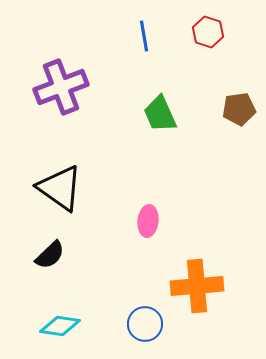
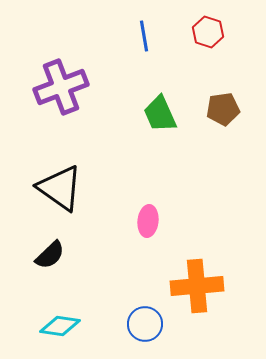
brown pentagon: moved 16 px left
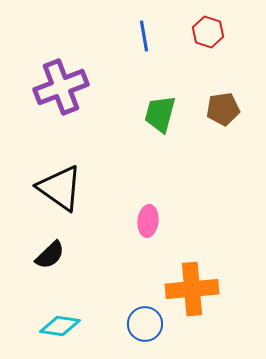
green trapezoid: rotated 39 degrees clockwise
orange cross: moved 5 px left, 3 px down
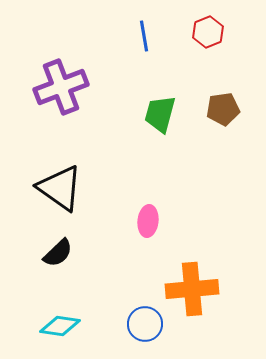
red hexagon: rotated 20 degrees clockwise
black semicircle: moved 8 px right, 2 px up
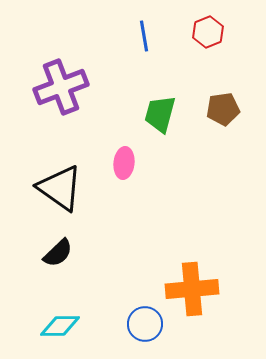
pink ellipse: moved 24 px left, 58 px up
cyan diamond: rotated 9 degrees counterclockwise
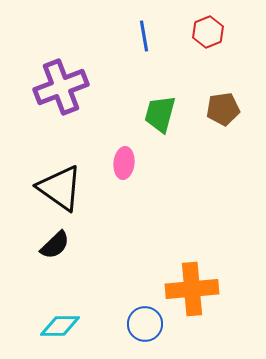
black semicircle: moved 3 px left, 8 px up
